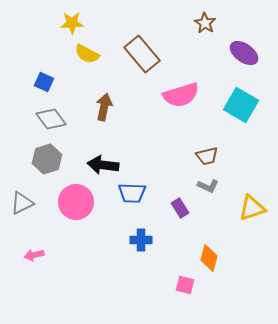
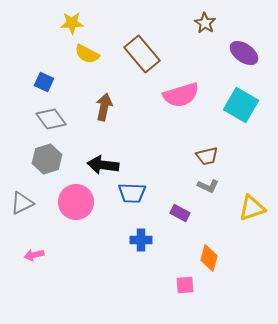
purple rectangle: moved 5 px down; rotated 30 degrees counterclockwise
pink square: rotated 18 degrees counterclockwise
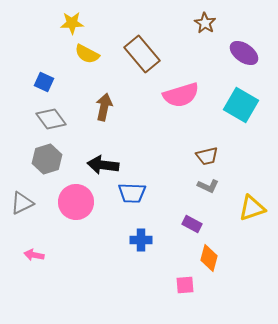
purple rectangle: moved 12 px right, 11 px down
pink arrow: rotated 24 degrees clockwise
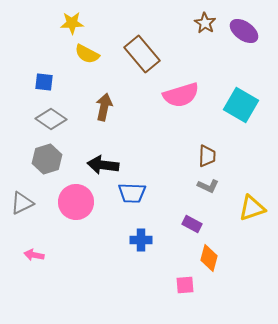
purple ellipse: moved 22 px up
blue square: rotated 18 degrees counterclockwise
gray diamond: rotated 20 degrees counterclockwise
brown trapezoid: rotated 75 degrees counterclockwise
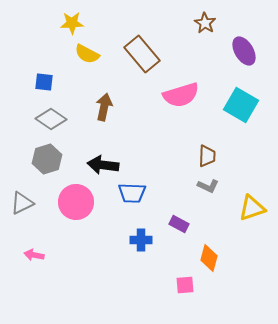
purple ellipse: moved 20 px down; rotated 24 degrees clockwise
purple rectangle: moved 13 px left
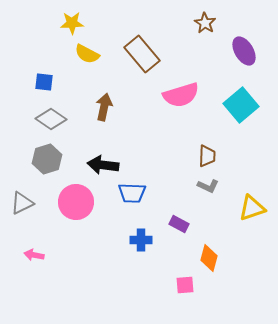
cyan square: rotated 20 degrees clockwise
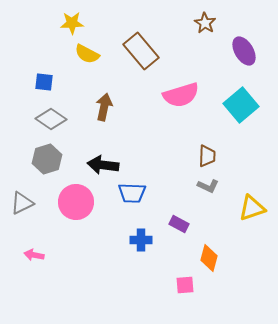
brown rectangle: moved 1 px left, 3 px up
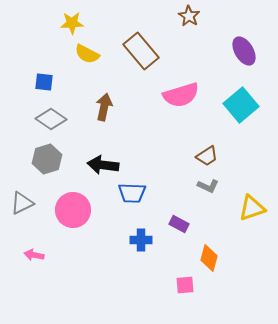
brown star: moved 16 px left, 7 px up
brown trapezoid: rotated 55 degrees clockwise
pink circle: moved 3 px left, 8 px down
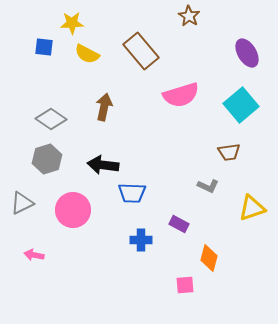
purple ellipse: moved 3 px right, 2 px down
blue square: moved 35 px up
brown trapezoid: moved 22 px right, 4 px up; rotated 25 degrees clockwise
